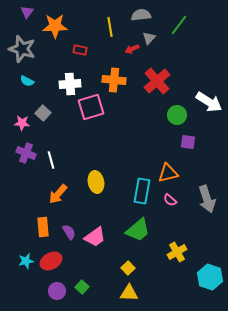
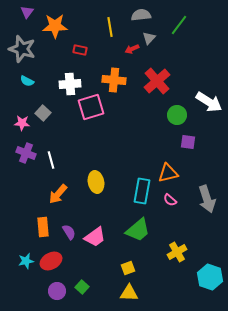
yellow square: rotated 24 degrees clockwise
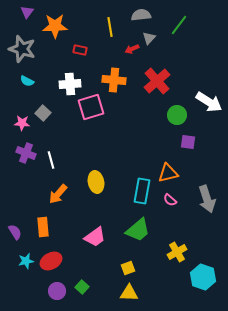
purple semicircle: moved 54 px left
cyan hexagon: moved 7 px left
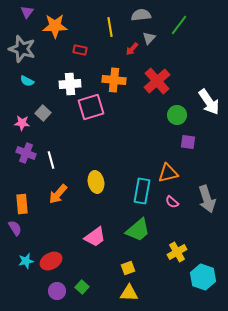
red arrow: rotated 24 degrees counterclockwise
white arrow: rotated 24 degrees clockwise
pink semicircle: moved 2 px right, 2 px down
orange rectangle: moved 21 px left, 23 px up
purple semicircle: moved 4 px up
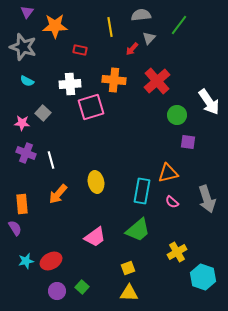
gray star: moved 1 px right, 2 px up
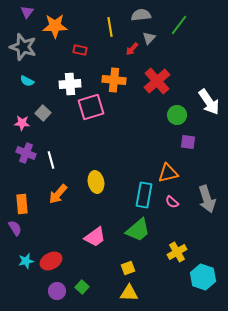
cyan rectangle: moved 2 px right, 4 px down
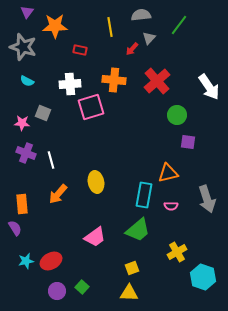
white arrow: moved 15 px up
gray square: rotated 21 degrees counterclockwise
pink semicircle: moved 1 px left, 4 px down; rotated 40 degrees counterclockwise
yellow square: moved 4 px right
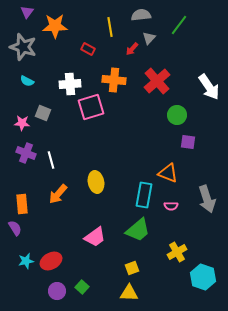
red rectangle: moved 8 px right, 1 px up; rotated 16 degrees clockwise
orange triangle: rotated 35 degrees clockwise
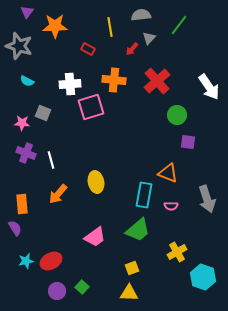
gray star: moved 4 px left, 1 px up
